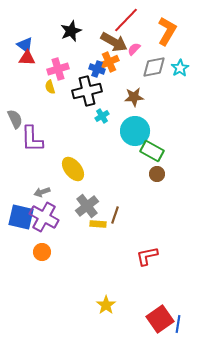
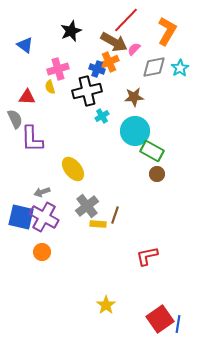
red triangle: moved 39 px down
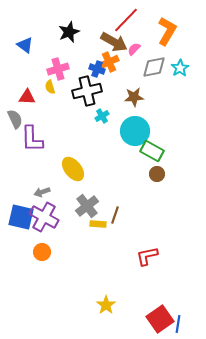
black star: moved 2 px left, 1 px down
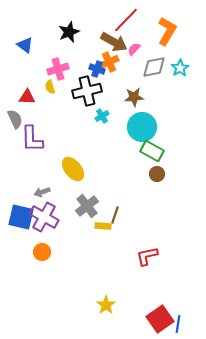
cyan circle: moved 7 px right, 4 px up
yellow rectangle: moved 5 px right, 2 px down
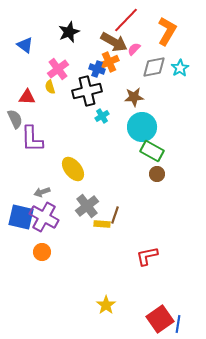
pink cross: rotated 20 degrees counterclockwise
yellow rectangle: moved 1 px left, 2 px up
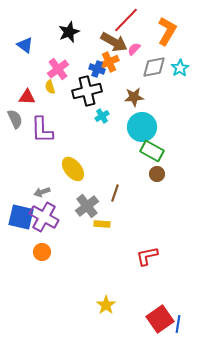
purple L-shape: moved 10 px right, 9 px up
brown line: moved 22 px up
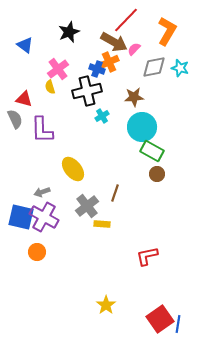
cyan star: rotated 24 degrees counterclockwise
red triangle: moved 3 px left, 2 px down; rotated 12 degrees clockwise
orange circle: moved 5 px left
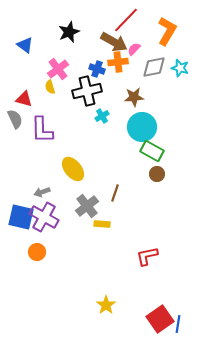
orange cross: moved 9 px right; rotated 18 degrees clockwise
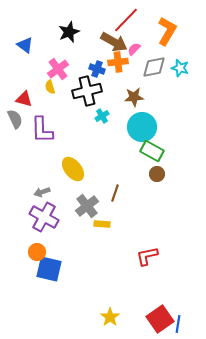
blue square: moved 28 px right, 52 px down
yellow star: moved 4 px right, 12 px down
